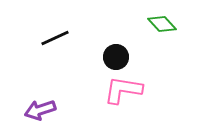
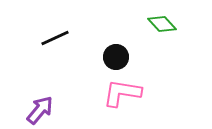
pink L-shape: moved 1 px left, 3 px down
purple arrow: rotated 148 degrees clockwise
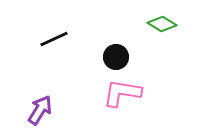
green diamond: rotated 16 degrees counterclockwise
black line: moved 1 px left, 1 px down
purple arrow: rotated 8 degrees counterclockwise
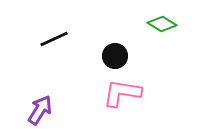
black circle: moved 1 px left, 1 px up
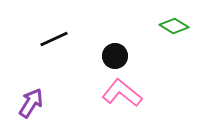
green diamond: moved 12 px right, 2 px down
pink L-shape: rotated 30 degrees clockwise
purple arrow: moved 9 px left, 7 px up
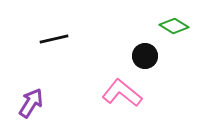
black line: rotated 12 degrees clockwise
black circle: moved 30 px right
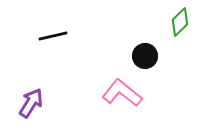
green diamond: moved 6 px right, 4 px up; rotated 76 degrees counterclockwise
black line: moved 1 px left, 3 px up
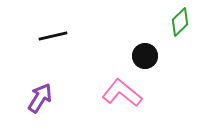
purple arrow: moved 9 px right, 5 px up
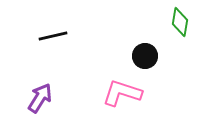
green diamond: rotated 36 degrees counterclockwise
pink L-shape: rotated 21 degrees counterclockwise
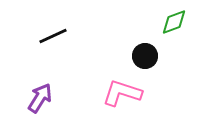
green diamond: moved 6 px left; rotated 60 degrees clockwise
black line: rotated 12 degrees counterclockwise
